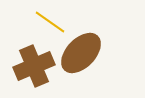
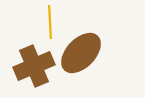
yellow line: rotated 52 degrees clockwise
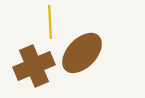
brown ellipse: moved 1 px right
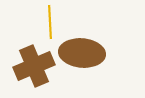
brown ellipse: rotated 51 degrees clockwise
